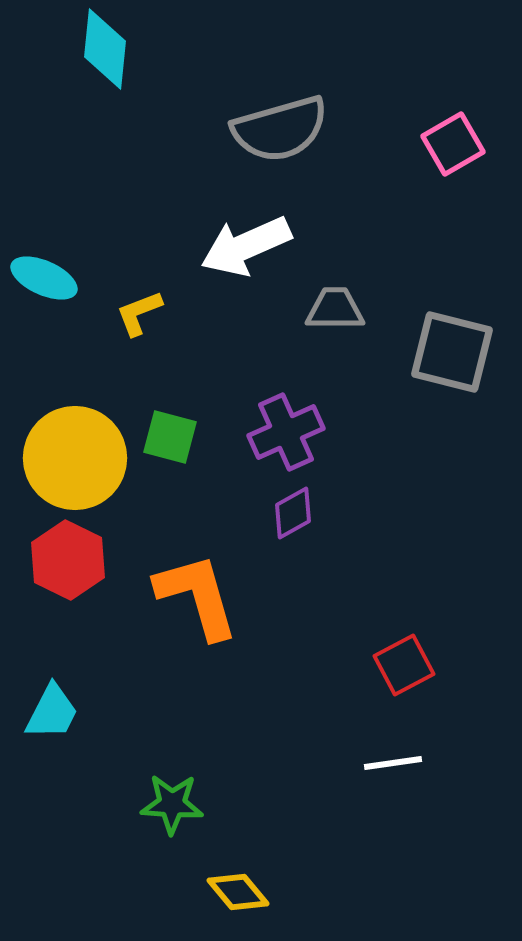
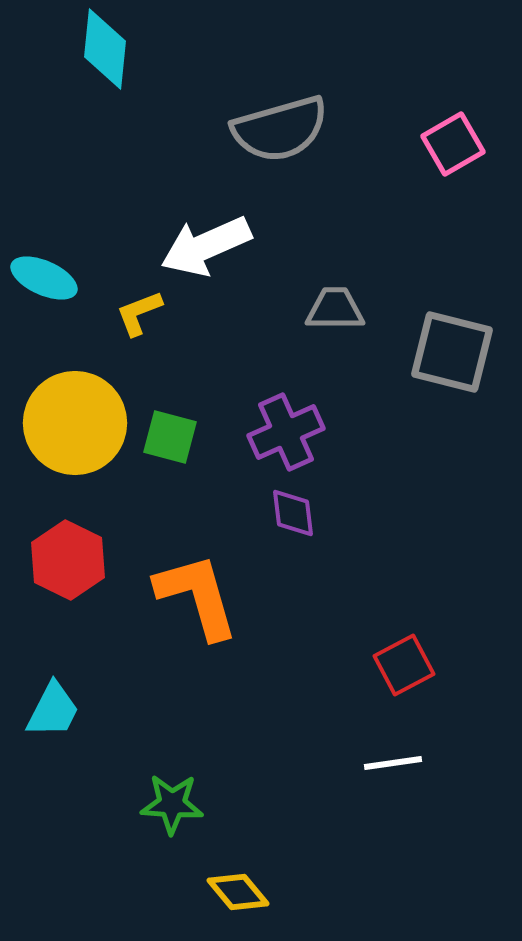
white arrow: moved 40 px left
yellow circle: moved 35 px up
purple diamond: rotated 68 degrees counterclockwise
cyan trapezoid: moved 1 px right, 2 px up
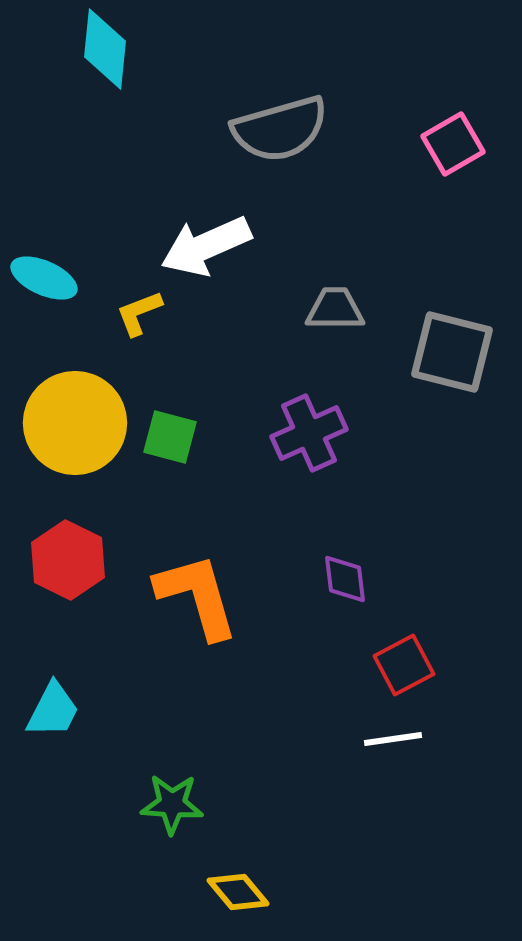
purple cross: moved 23 px right, 1 px down
purple diamond: moved 52 px right, 66 px down
white line: moved 24 px up
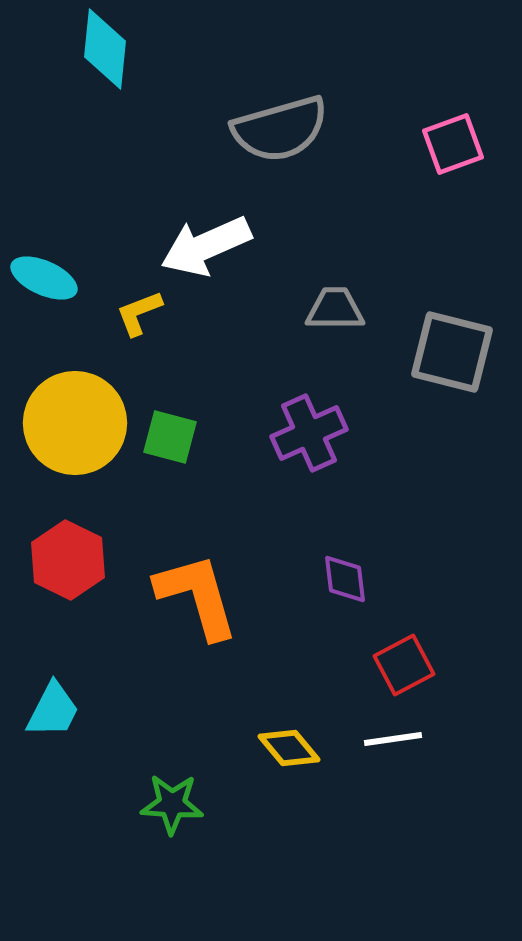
pink square: rotated 10 degrees clockwise
yellow diamond: moved 51 px right, 144 px up
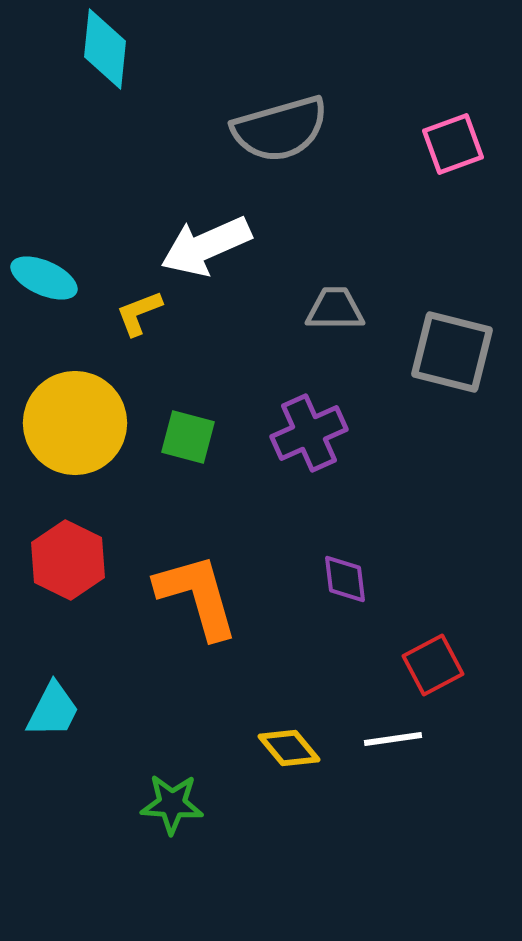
green square: moved 18 px right
red square: moved 29 px right
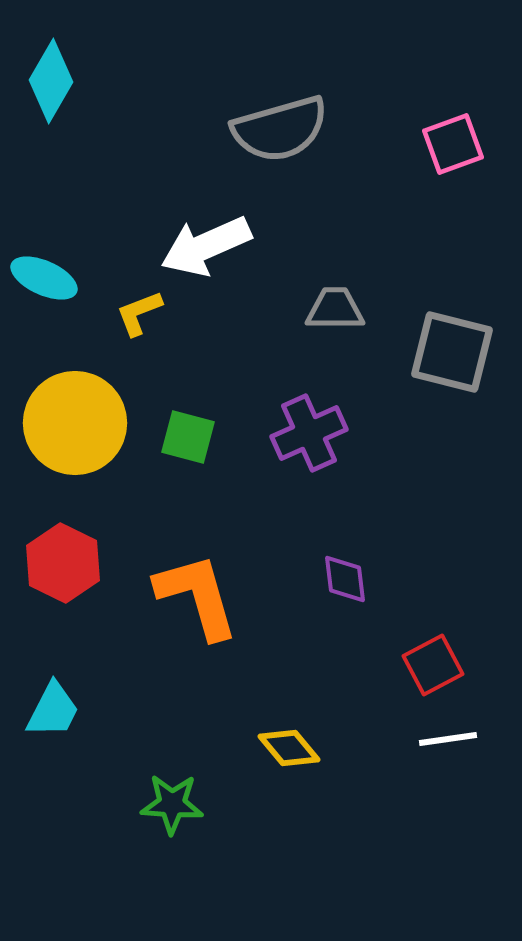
cyan diamond: moved 54 px left, 32 px down; rotated 24 degrees clockwise
red hexagon: moved 5 px left, 3 px down
white line: moved 55 px right
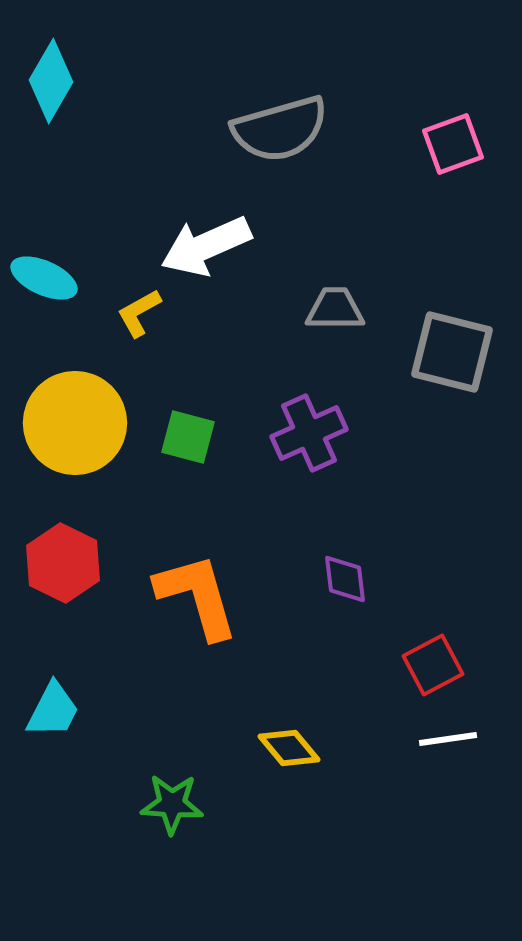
yellow L-shape: rotated 8 degrees counterclockwise
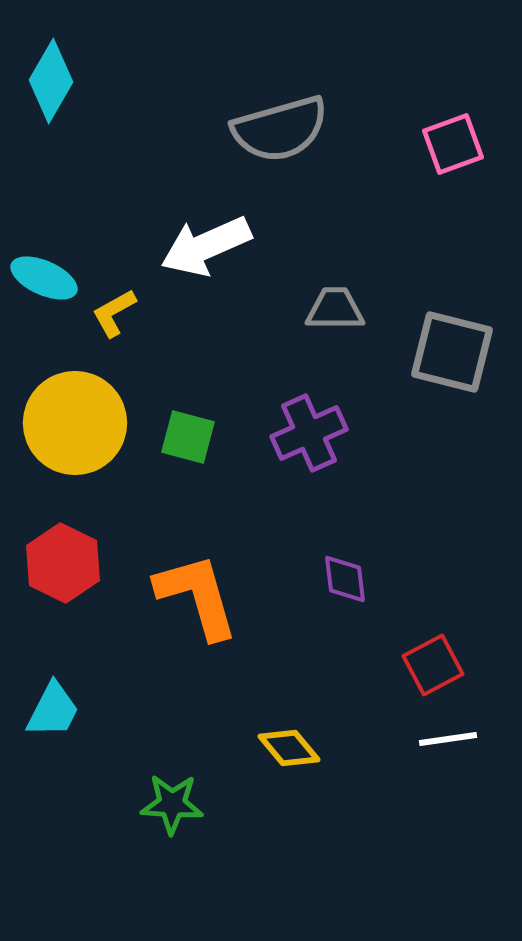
yellow L-shape: moved 25 px left
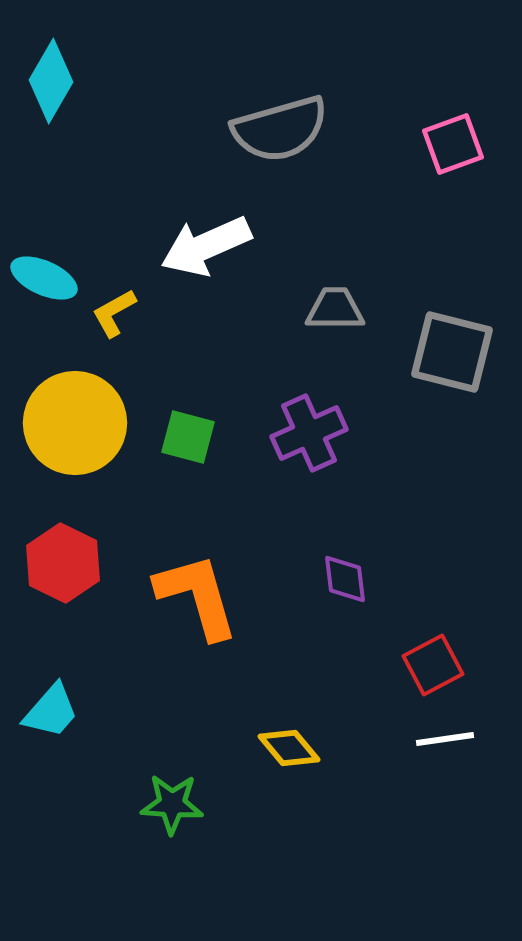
cyan trapezoid: moved 2 px left, 1 px down; rotated 14 degrees clockwise
white line: moved 3 px left
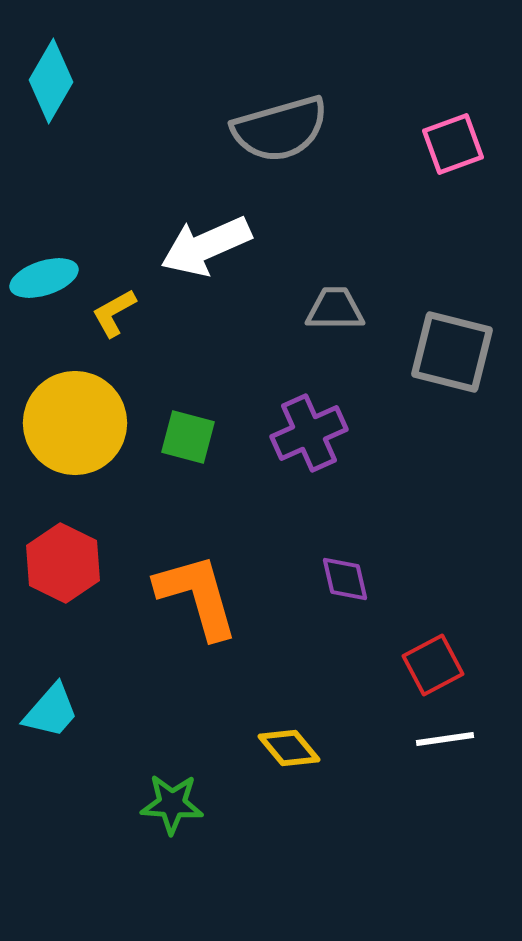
cyan ellipse: rotated 42 degrees counterclockwise
purple diamond: rotated 6 degrees counterclockwise
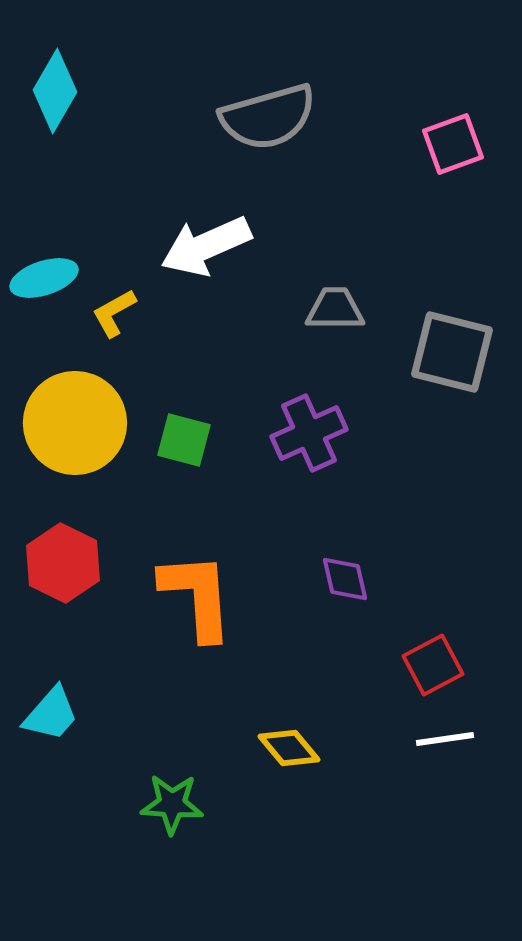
cyan diamond: moved 4 px right, 10 px down
gray semicircle: moved 12 px left, 12 px up
green square: moved 4 px left, 3 px down
orange L-shape: rotated 12 degrees clockwise
cyan trapezoid: moved 3 px down
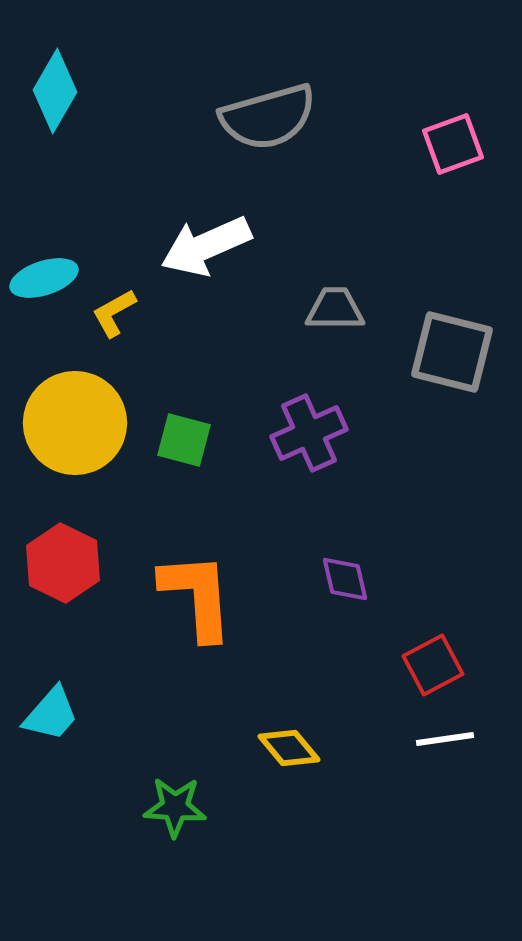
green star: moved 3 px right, 3 px down
